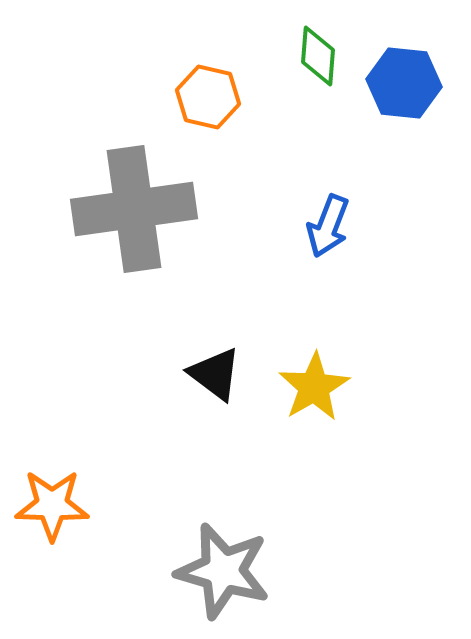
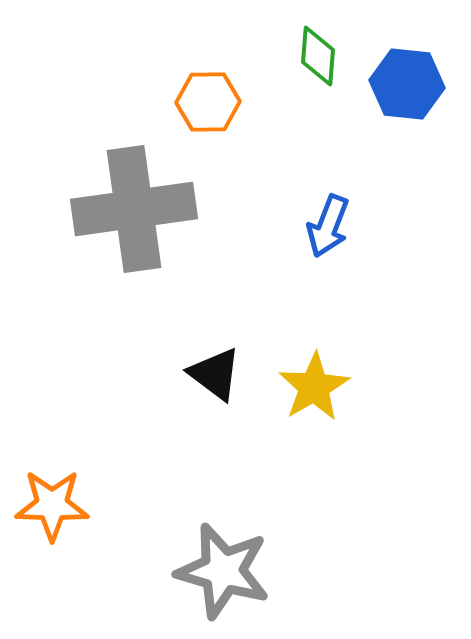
blue hexagon: moved 3 px right, 1 px down
orange hexagon: moved 5 px down; rotated 14 degrees counterclockwise
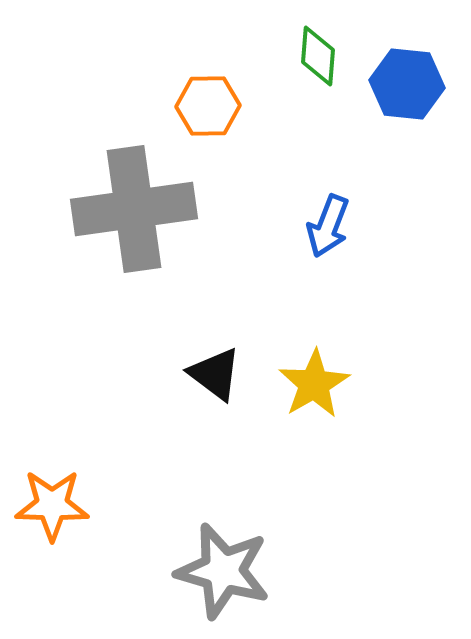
orange hexagon: moved 4 px down
yellow star: moved 3 px up
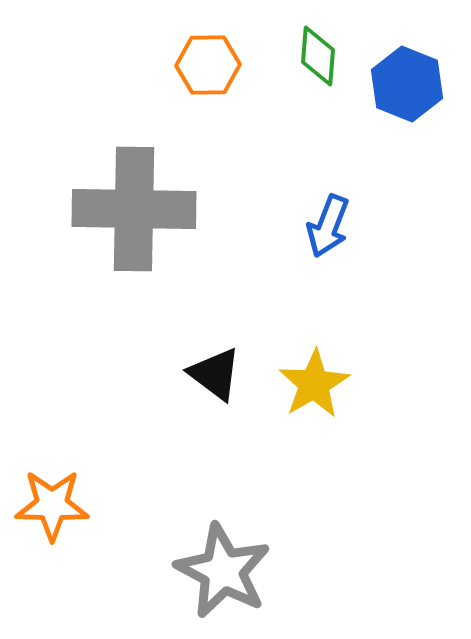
blue hexagon: rotated 16 degrees clockwise
orange hexagon: moved 41 px up
gray cross: rotated 9 degrees clockwise
gray star: rotated 12 degrees clockwise
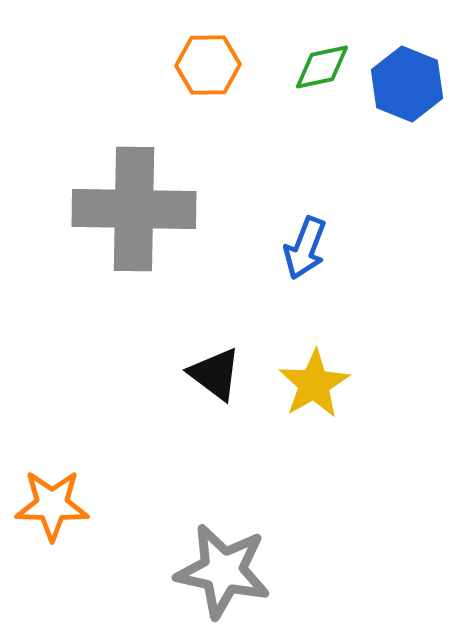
green diamond: moved 4 px right, 11 px down; rotated 74 degrees clockwise
blue arrow: moved 23 px left, 22 px down
gray star: rotated 16 degrees counterclockwise
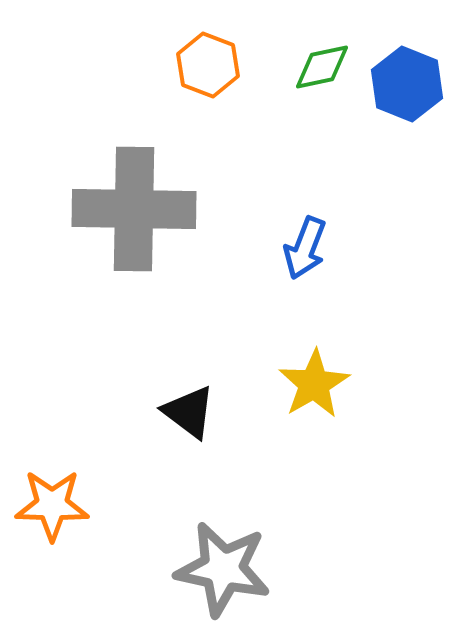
orange hexagon: rotated 22 degrees clockwise
black triangle: moved 26 px left, 38 px down
gray star: moved 2 px up
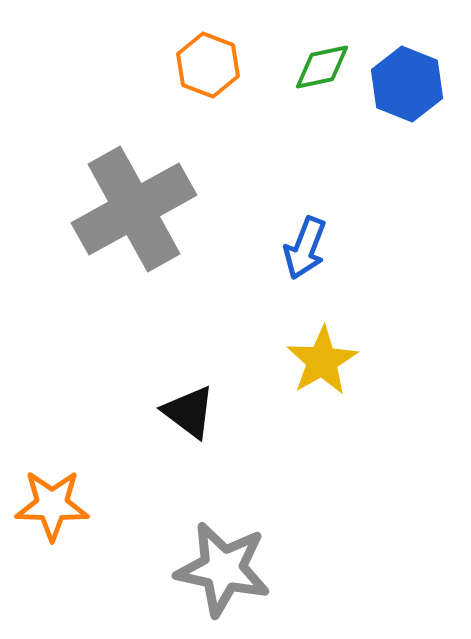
gray cross: rotated 30 degrees counterclockwise
yellow star: moved 8 px right, 23 px up
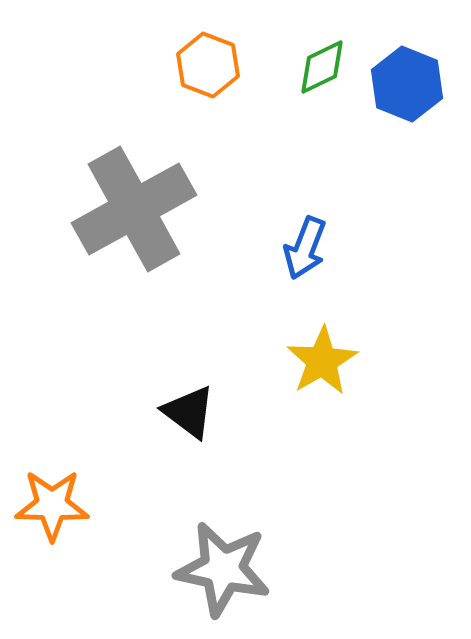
green diamond: rotated 14 degrees counterclockwise
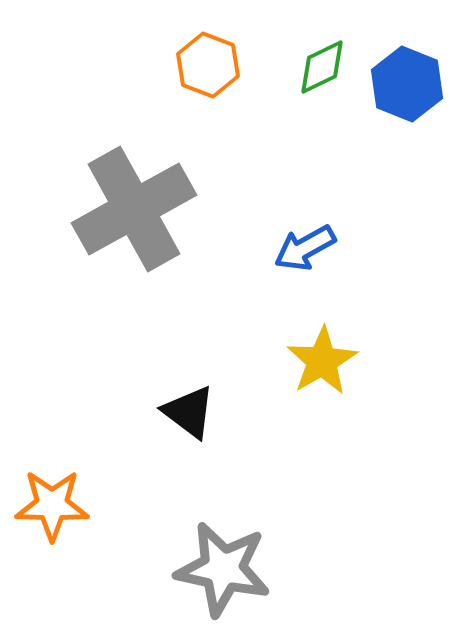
blue arrow: rotated 40 degrees clockwise
